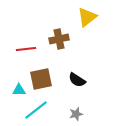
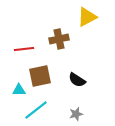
yellow triangle: rotated 10 degrees clockwise
red line: moved 2 px left
brown square: moved 1 px left, 3 px up
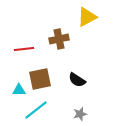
brown square: moved 3 px down
gray star: moved 4 px right
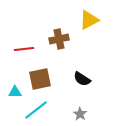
yellow triangle: moved 2 px right, 3 px down
black semicircle: moved 5 px right, 1 px up
cyan triangle: moved 4 px left, 2 px down
gray star: rotated 24 degrees counterclockwise
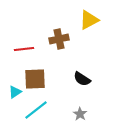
brown square: moved 5 px left; rotated 10 degrees clockwise
cyan triangle: rotated 32 degrees counterclockwise
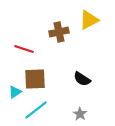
brown cross: moved 7 px up
red line: rotated 24 degrees clockwise
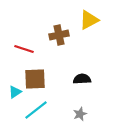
brown cross: moved 3 px down
black semicircle: rotated 144 degrees clockwise
gray star: rotated 16 degrees clockwise
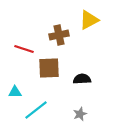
brown square: moved 14 px right, 11 px up
cyan triangle: rotated 32 degrees clockwise
